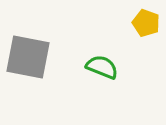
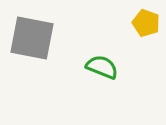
gray square: moved 4 px right, 19 px up
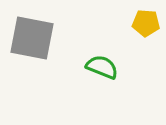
yellow pentagon: rotated 16 degrees counterclockwise
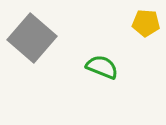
gray square: rotated 30 degrees clockwise
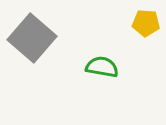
green semicircle: rotated 12 degrees counterclockwise
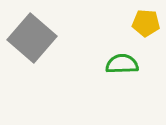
green semicircle: moved 20 px right, 3 px up; rotated 12 degrees counterclockwise
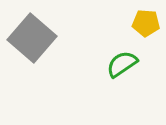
green semicircle: rotated 32 degrees counterclockwise
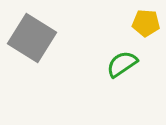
gray square: rotated 9 degrees counterclockwise
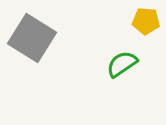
yellow pentagon: moved 2 px up
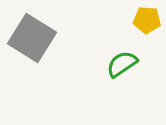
yellow pentagon: moved 1 px right, 1 px up
